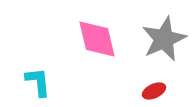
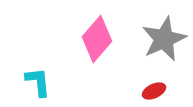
pink diamond: rotated 54 degrees clockwise
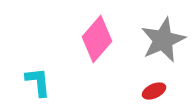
gray star: moved 1 px left, 1 px down
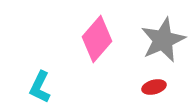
cyan L-shape: moved 2 px right, 5 px down; rotated 148 degrees counterclockwise
red ellipse: moved 4 px up; rotated 10 degrees clockwise
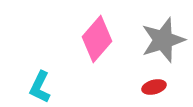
gray star: rotated 6 degrees clockwise
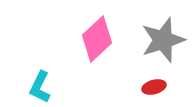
pink diamond: rotated 6 degrees clockwise
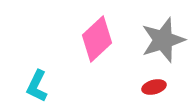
cyan L-shape: moved 3 px left, 1 px up
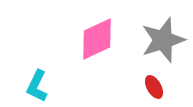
pink diamond: rotated 18 degrees clockwise
red ellipse: rotated 75 degrees clockwise
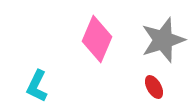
pink diamond: rotated 42 degrees counterclockwise
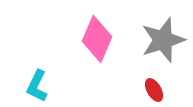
red ellipse: moved 3 px down
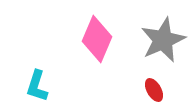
gray star: rotated 6 degrees counterclockwise
cyan L-shape: rotated 8 degrees counterclockwise
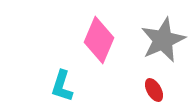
pink diamond: moved 2 px right, 1 px down
cyan L-shape: moved 25 px right
